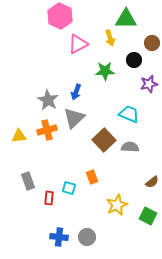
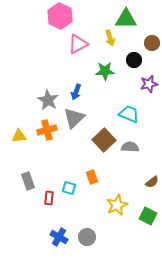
blue cross: rotated 24 degrees clockwise
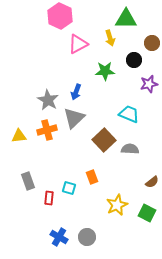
gray semicircle: moved 2 px down
green square: moved 1 px left, 3 px up
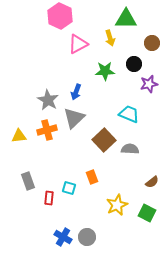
black circle: moved 4 px down
blue cross: moved 4 px right
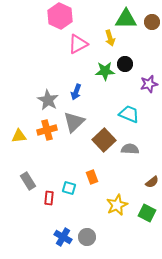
brown circle: moved 21 px up
black circle: moved 9 px left
gray triangle: moved 4 px down
gray rectangle: rotated 12 degrees counterclockwise
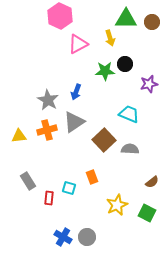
gray triangle: rotated 10 degrees clockwise
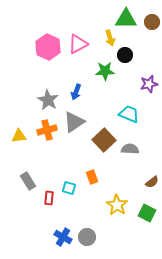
pink hexagon: moved 12 px left, 31 px down
black circle: moved 9 px up
yellow star: rotated 15 degrees counterclockwise
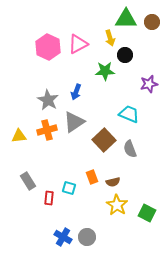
gray semicircle: rotated 114 degrees counterclockwise
brown semicircle: moved 39 px left; rotated 24 degrees clockwise
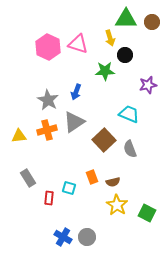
pink triangle: rotated 45 degrees clockwise
purple star: moved 1 px left, 1 px down
gray rectangle: moved 3 px up
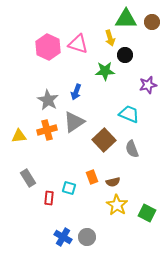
gray semicircle: moved 2 px right
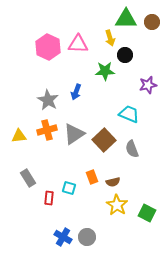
pink triangle: rotated 15 degrees counterclockwise
gray triangle: moved 12 px down
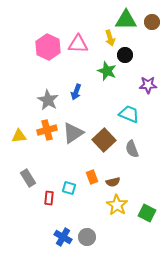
green triangle: moved 1 px down
green star: moved 2 px right; rotated 24 degrees clockwise
purple star: rotated 12 degrees clockwise
gray triangle: moved 1 px left, 1 px up
